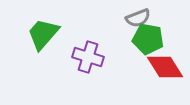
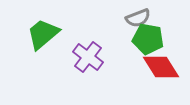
green trapezoid: rotated 9 degrees clockwise
purple cross: rotated 20 degrees clockwise
red diamond: moved 4 px left
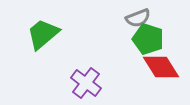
green pentagon: rotated 8 degrees clockwise
purple cross: moved 2 px left, 26 px down
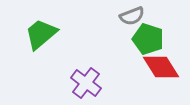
gray semicircle: moved 6 px left, 2 px up
green trapezoid: moved 2 px left
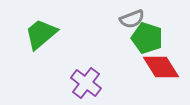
gray semicircle: moved 3 px down
green pentagon: moved 1 px left, 1 px up
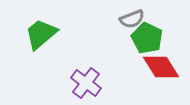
green pentagon: rotated 8 degrees clockwise
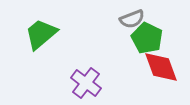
red diamond: rotated 12 degrees clockwise
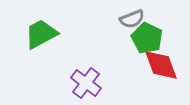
green trapezoid: rotated 12 degrees clockwise
red diamond: moved 2 px up
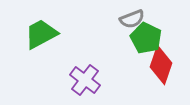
green pentagon: moved 1 px left
red diamond: rotated 39 degrees clockwise
purple cross: moved 1 px left, 3 px up
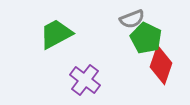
green trapezoid: moved 15 px right
